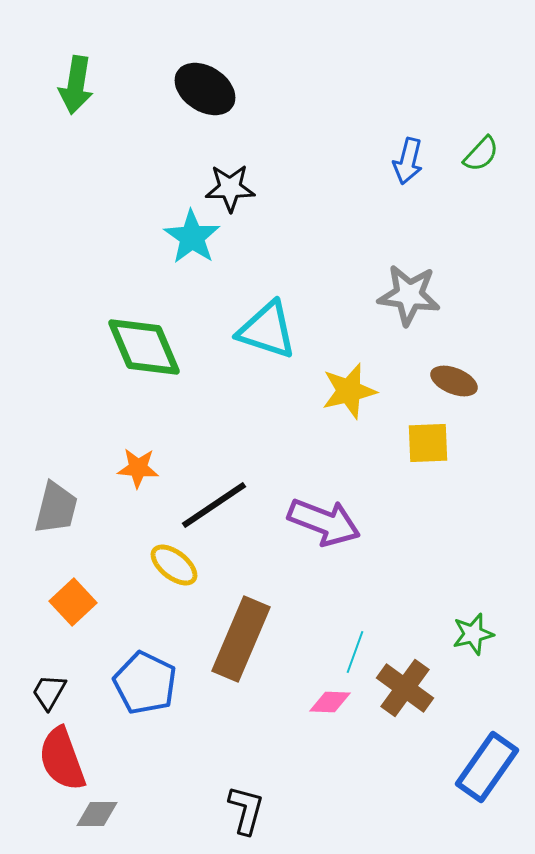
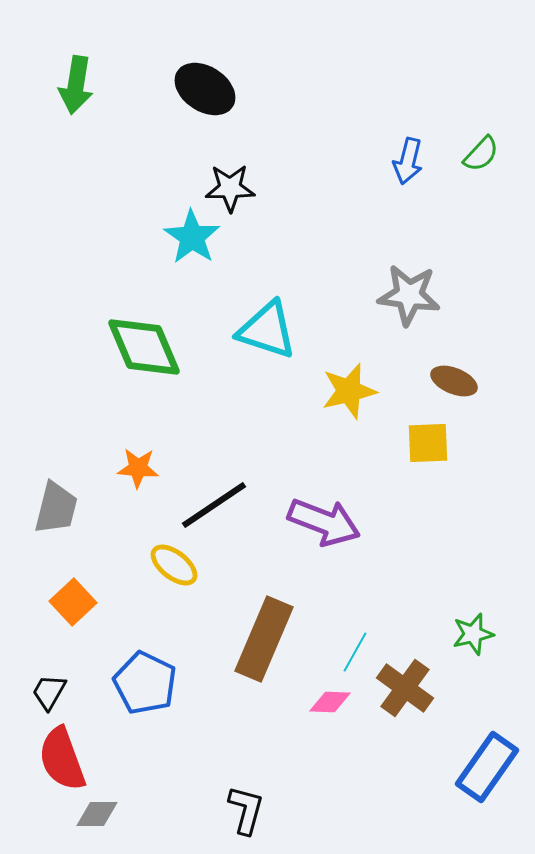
brown rectangle: moved 23 px right
cyan line: rotated 9 degrees clockwise
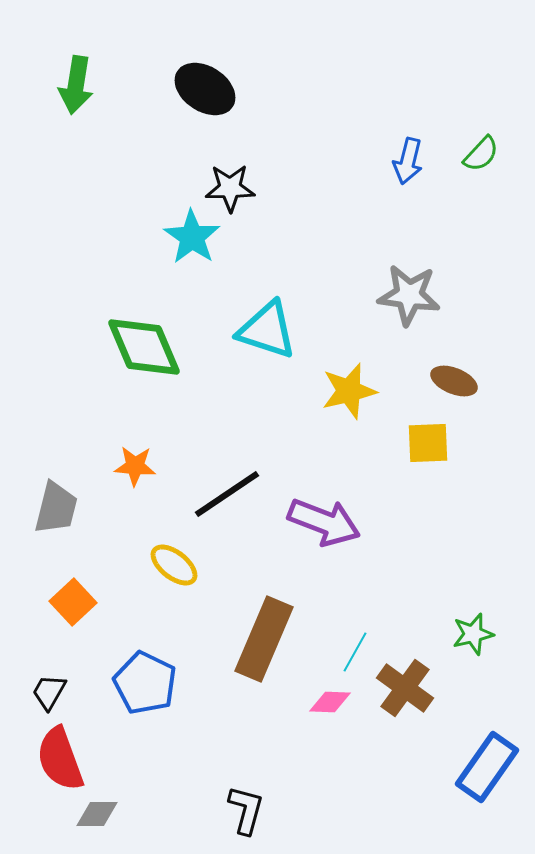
orange star: moved 3 px left, 2 px up
black line: moved 13 px right, 11 px up
red semicircle: moved 2 px left
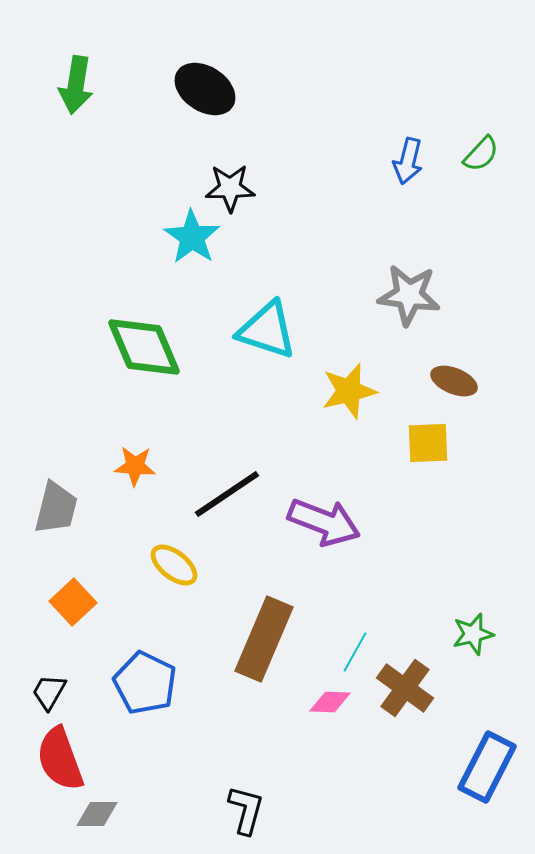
blue rectangle: rotated 8 degrees counterclockwise
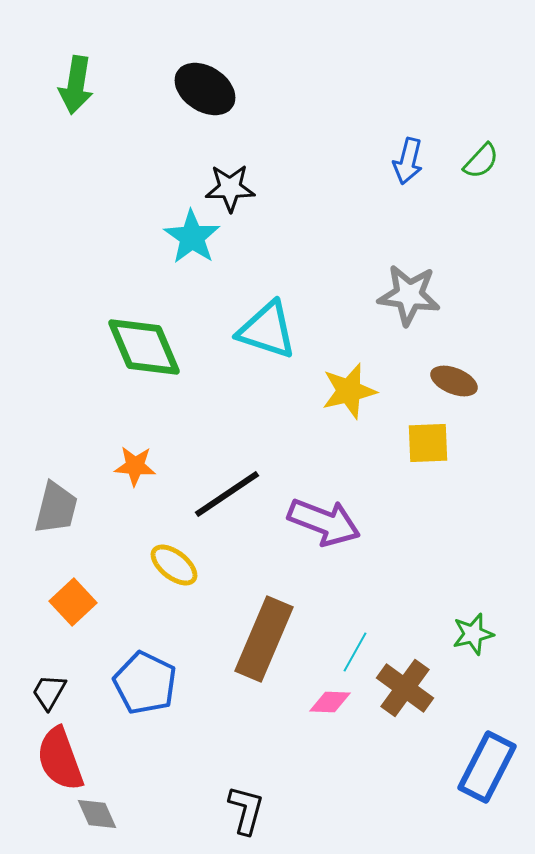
green semicircle: moved 7 px down
gray diamond: rotated 66 degrees clockwise
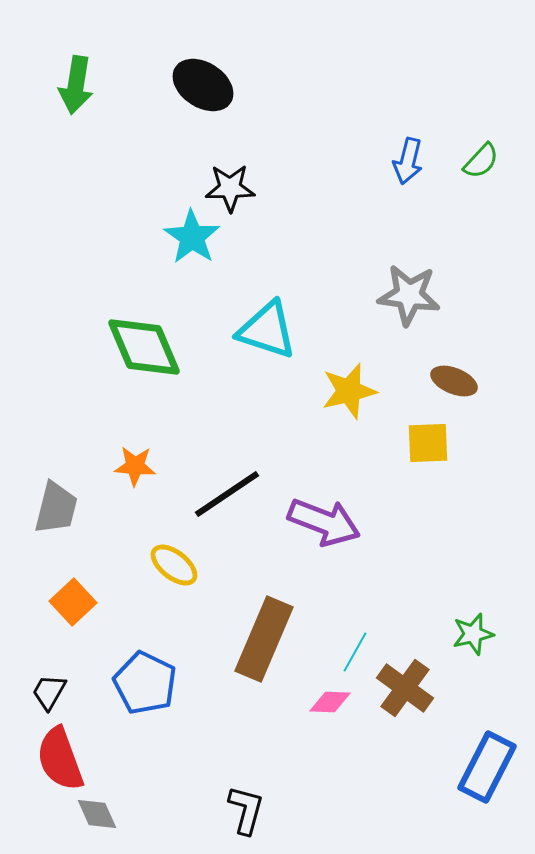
black ellipse: moved 2 px left, 4 px up
